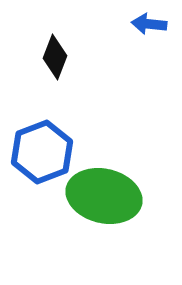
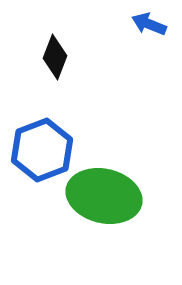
blue arrow: rotated 16 degrees clockwise
blue hexagon: moved 2 px up
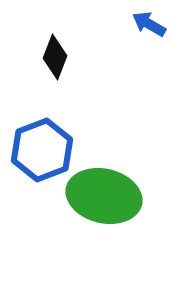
blue arrow: rotated 8 degrees clockwise
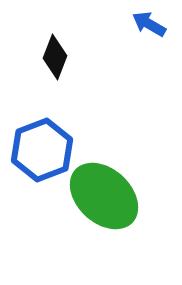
green ellipse: rotated 30 degrees clockwise
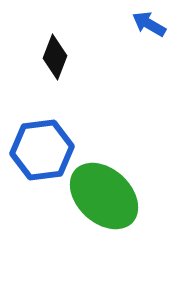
blue hexagon: rotated 14 degrees clockwise
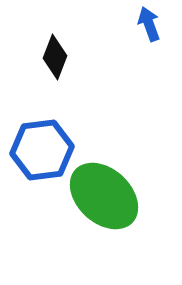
blue arrow: rotated 40 degrees clockwise
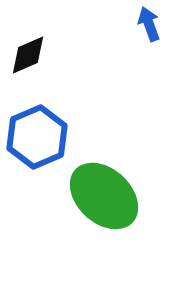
black diamond: moved 27 px left, 2 px up; rotated 45 degrees clockwise
blue hexagon: moved 5 px left, 13 px up; rotated 16 degrees counterclockwise
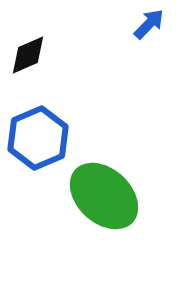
blue arrow: rotated 64 degrees clockwise
blue hexagon: moved 1 px right, 1 px down
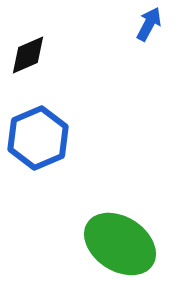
blue arrow: rotated 16 degrees counterclockwise
green ellipse: moved 16 px right, 48 px down; rotated 10 degrees counterclockwise
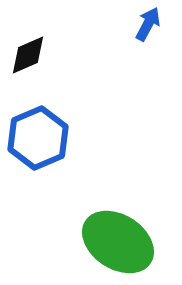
blue arrow: moved 1 px left
green ellipse: moved 2 px left, 2 px up
